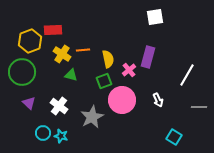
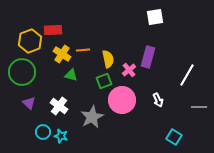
cyan circle: moved 1 px up
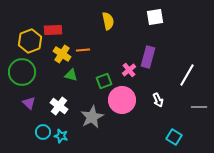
yellow semicircle: moved 38 px up
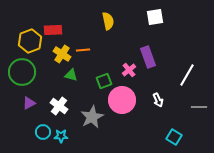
purple rectangle: rotated 35 degrees counterclockwise
purple triangle: rotated 48 degrees clockwise
cyan star: rotated 16 degrees counterclockwise
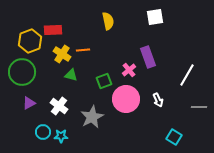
pink circle: moved 4 px right, 1 px up
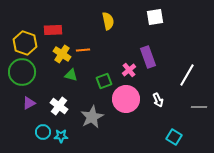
yellow hexagon: moved 5 px left, 2 px down; rotated 20 degrees counterclockwise
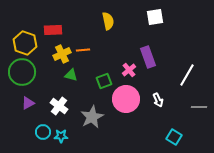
yellow cross: rotated 30 degrees clockwise
purple triangle: moved 1 px left
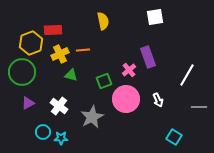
yellow semicircle: moved 5 px left
yellow hexagon: moved 6 px right; rotated 20 degrees clockwise
yellow cross: moved 2 px left
cyan star: moved 2 px down
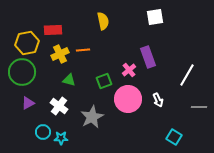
yellow hexagon: moved 4 px left; rotated 10 degrees clockwise
green triangle: moved 2 px left, 5 px down
pink circle: moved 2 px right
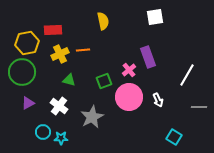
pink circle: moved 1 px right, 2 px up
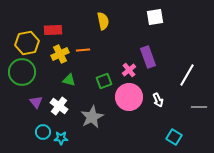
purple triangle: moved 8 px right, 1 px up; rotated 40 degrees counterclockwise
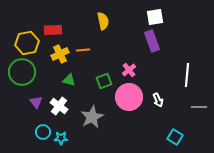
purple rectangle: moved 4 px right, 16 px up
white line: rotated 25 degrees counterclockwise
cyan square: moved 1 px right
